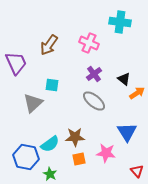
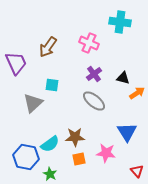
brown arrow: moved 1 px left, 2 px down
black triangle: moved 1 px left, 1 px up; rotated 24 degrees counterclockwise
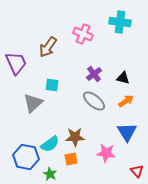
pink cross: moved 6 px left, 9 px up
orange arrow: moved 11 px left, 8 px down
orange square: moved 8 px left
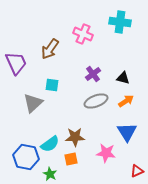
brown arrow: moved 2 px right, 2 px down
purple cross: moved 1 px left
gray ellipse: moved 2 px right; rotated 60 degrees counterclockwise
red triangle: rotated 48 degrees clockwise
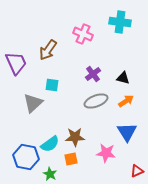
brown arrow: moved 2 px left, 1 px down
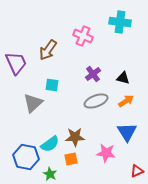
pink cross: moved 2 px down
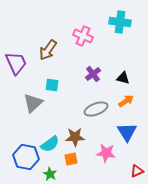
gray ellipse: moved 8 px down
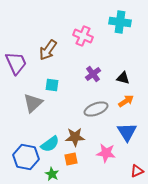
green star: moved 2 px right
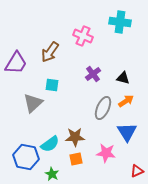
brown arrow: moved 2 px right, 2 px down
purple trapezoid: rotated 55 degrees clockwise
gray ellipse: moved 7 px right, 1 px up; rotated 45 degrees counterclockwise
orange square: moved 5 px right
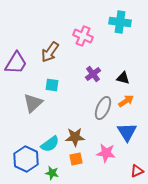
blue hexagon: moved 2 px down; rotated 15 degrees clockwise
green star: moved 1 px up; rotated 16 degrees counterclockwise
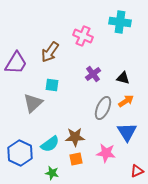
blue hexagon: moved 6 px left, 6 px up
